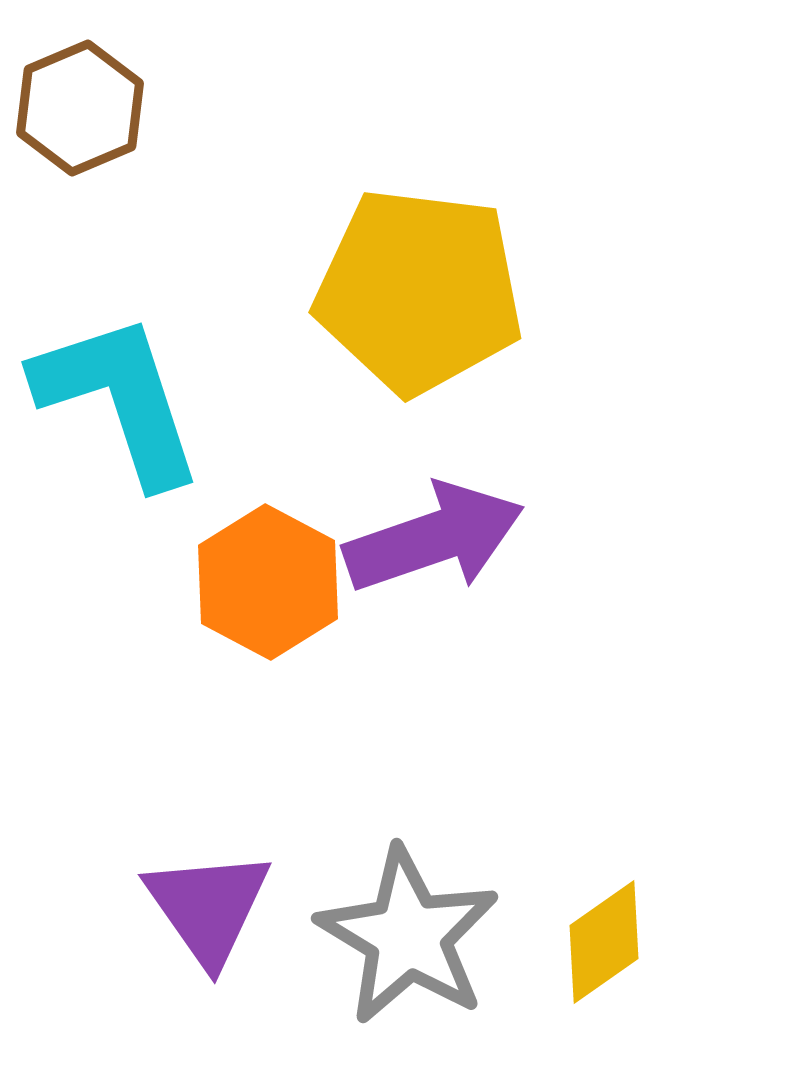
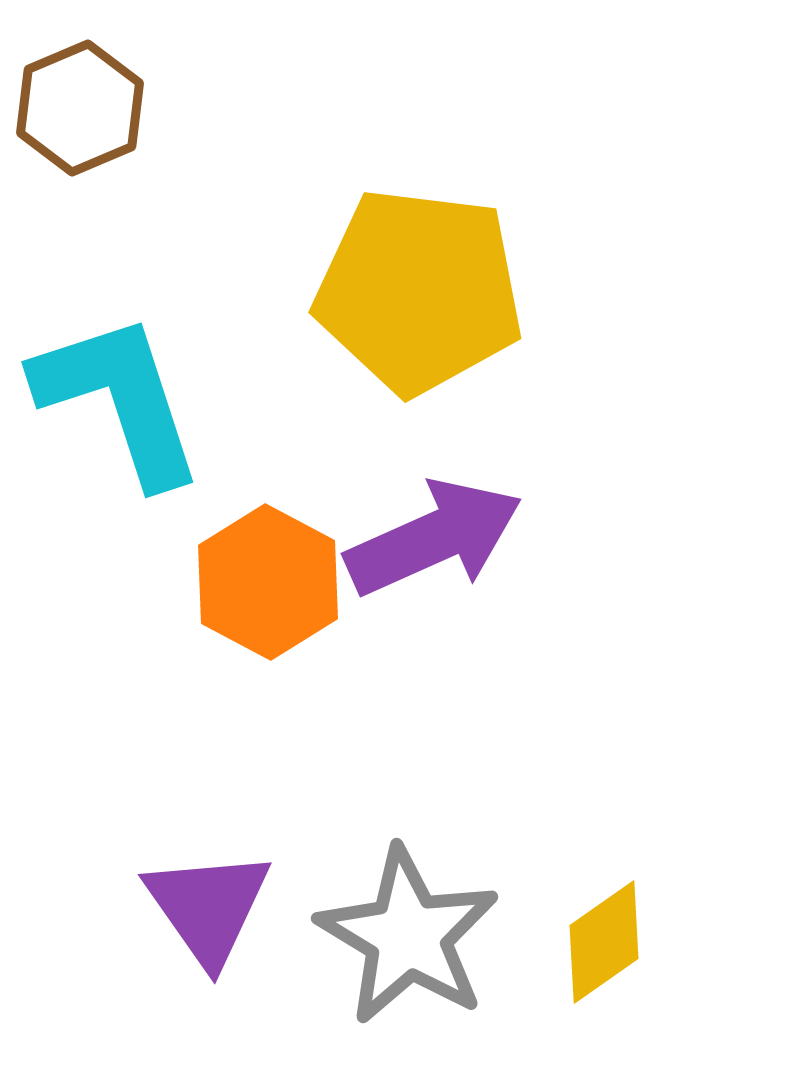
purple arrow: rotated 5 degrees counterclockwise
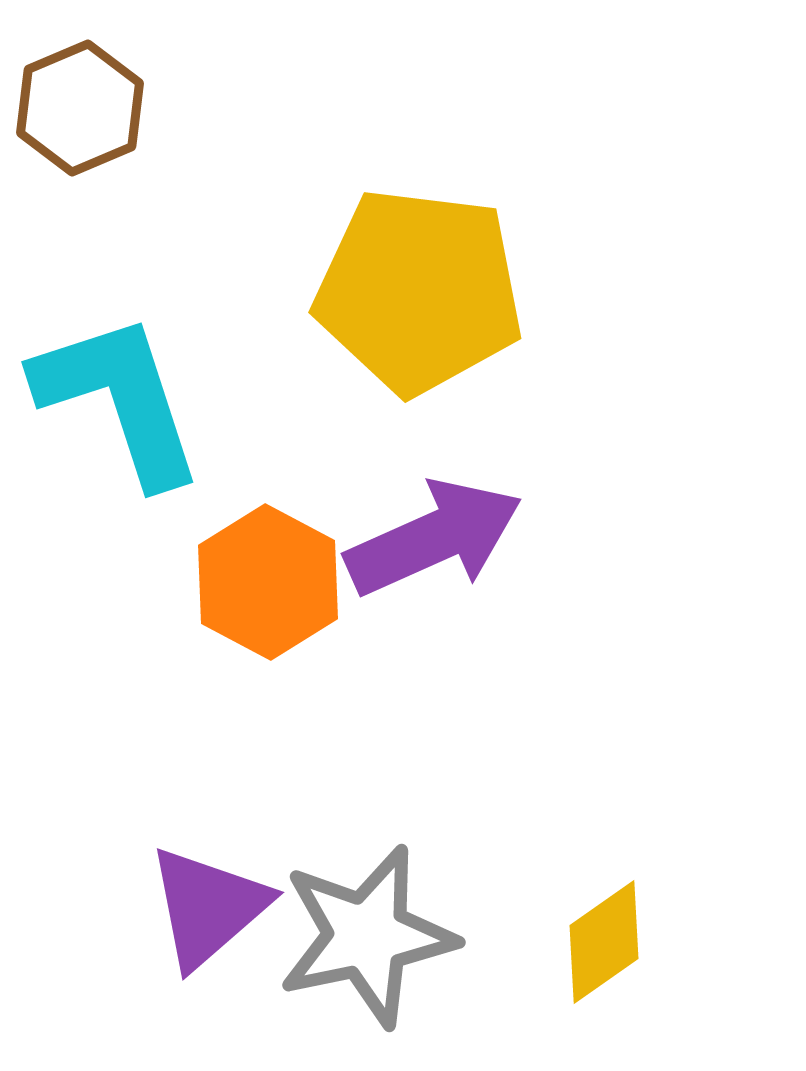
purple triangle: rotated 24 degrees clockwise
gray star: moved 41 px left; rotated 29 degrees clockwise
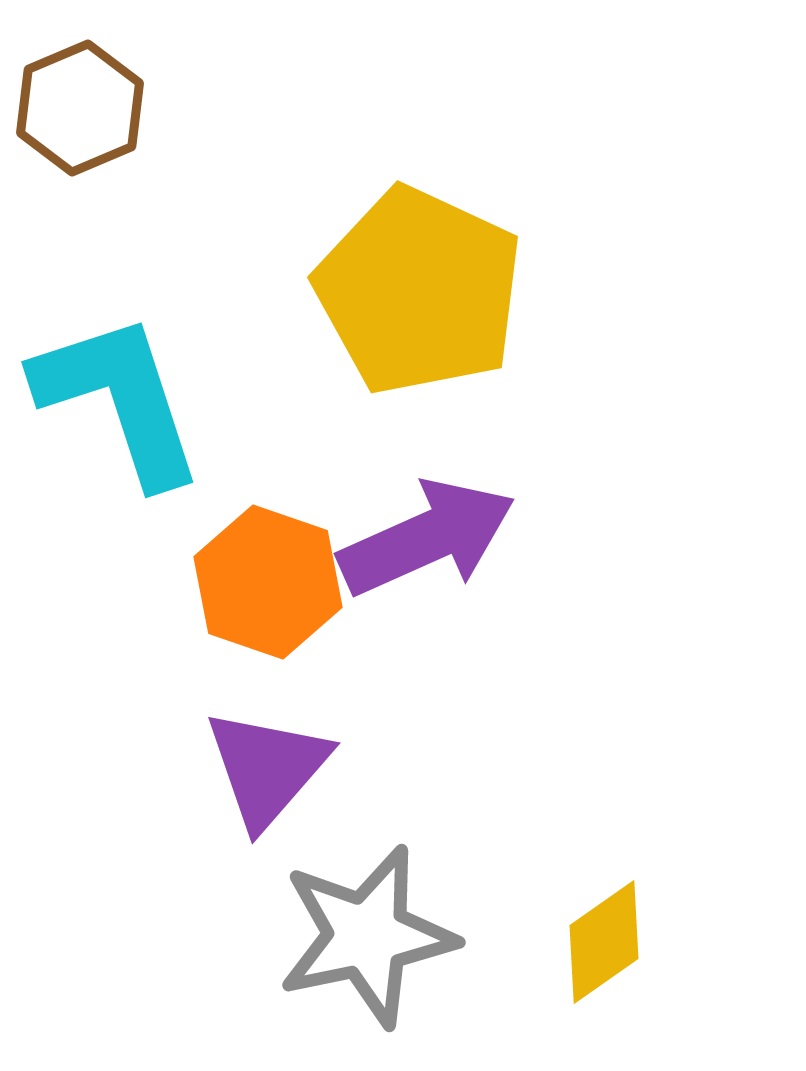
yellow pentagon: rotated 18 degrees clockwise
purple arrow: moved 7 px left
orange hexagon: rotated 9 degrees counterclockwise
purple triangle: moved 59 px right, 139 px up; rotated 8 degrees counterclockwise
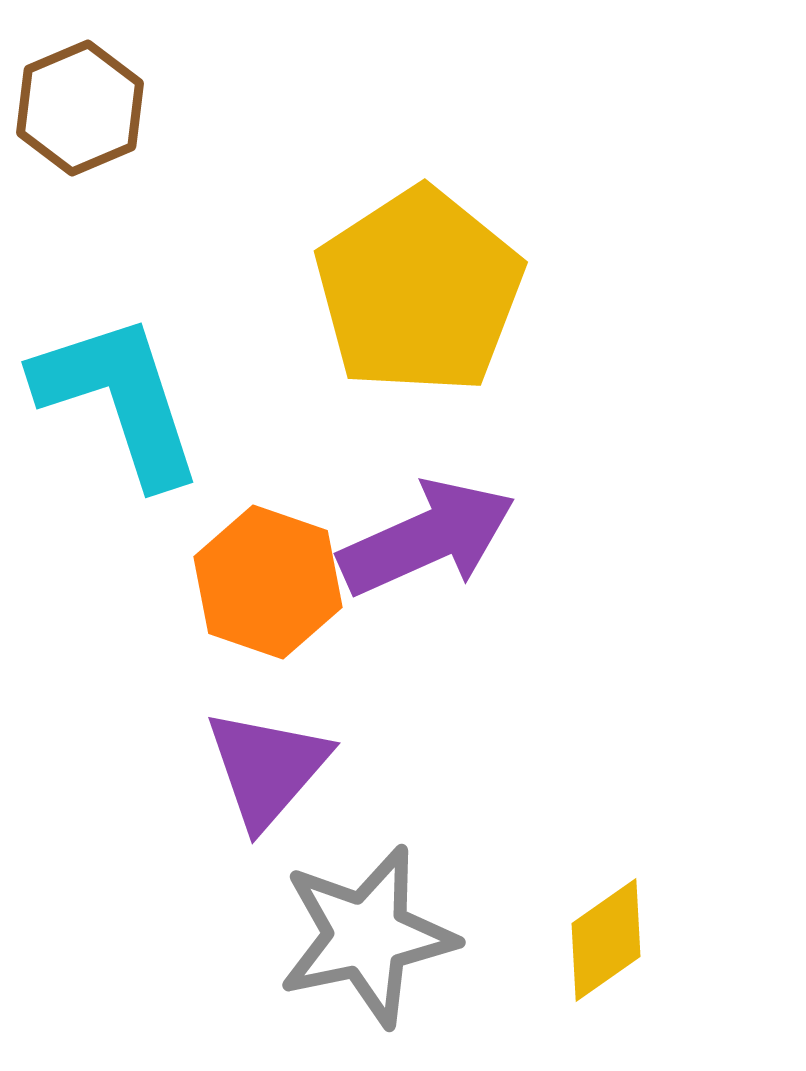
yellow pentagon: rotated 14 degrees clockwise
yellow diamond: moved 2 px right, 2 px up
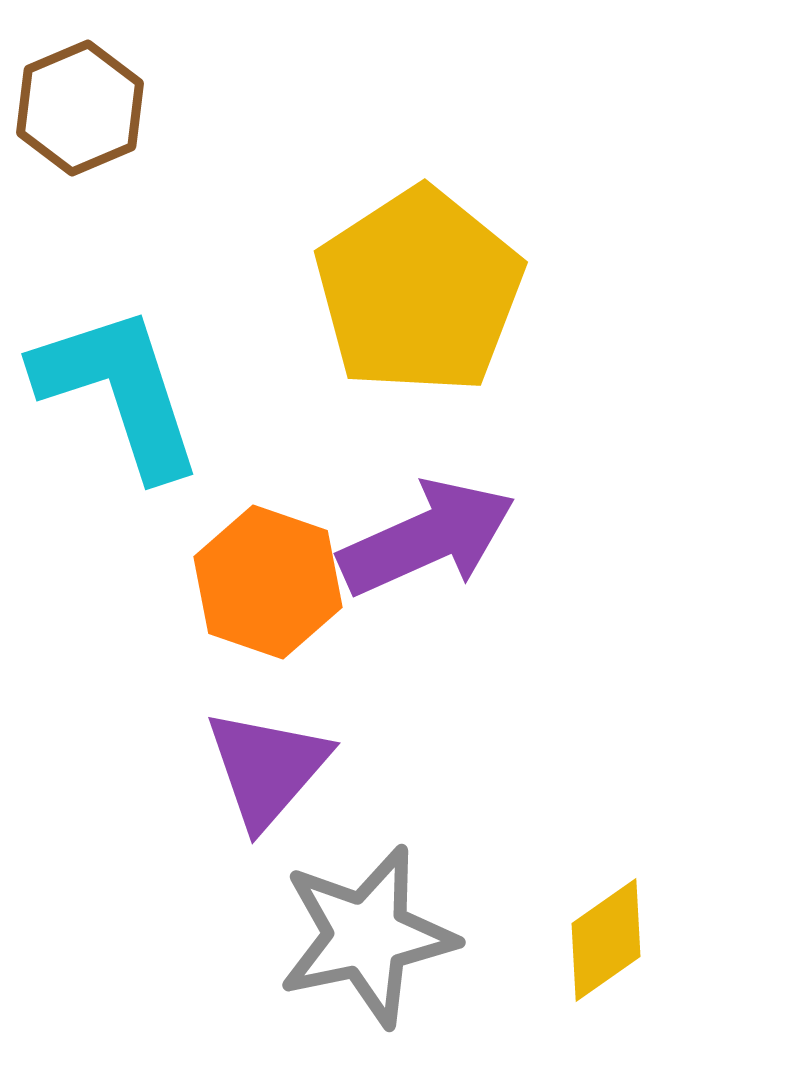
cyan L-shape: moved 8 px up
